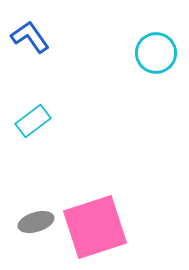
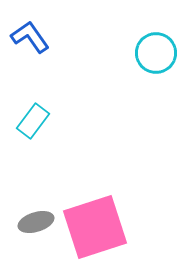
cyan rectangle: rotated 16 degrees counterclockwise
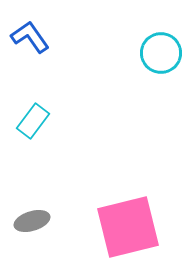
cyan circle: moved 5 px right
gray ellipse: moved 4 px left, 1 px up
pink square: moved 33 px right; rotated 4 degrees clockwise
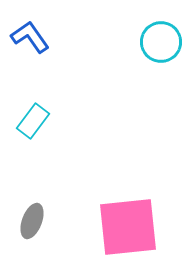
cyan circle: moved 11 px up
gray ellipse: rotated 52 degrees counterclockwise
pink square: rotated 8 degrees clockwise
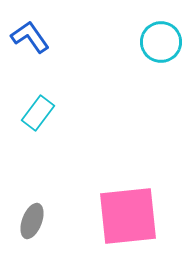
cyan rectangle: moved 5 px right, 8 px up
pink square: moved 11 px up
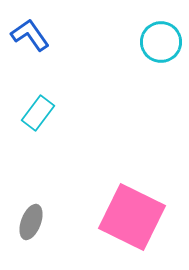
blue L-shape: moved 2 px up
pink square: moved 4 px right, 1 px down; rotated 32 degrees clockwise
gray ellipse: moved 1 px left, 1 px down
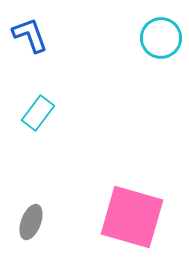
blue L-shape: rotated 15 degrees clockwise
cyan circle: moved 4 px up
pink square: rotated 10 degrees counterclockwise
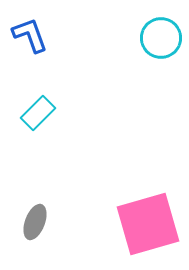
cyan rectangle: rotated 8 degrees clockwise
pink square: moved 16 px right, 7 px down; rotated 32 degrees counterclockwise
gray ellipse: moved 4 px right
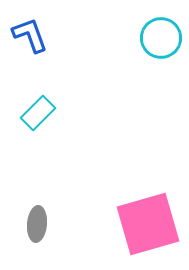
gray ellipse: moved 2 px right, 2 px down; rotated 16 degrees counterclockwise
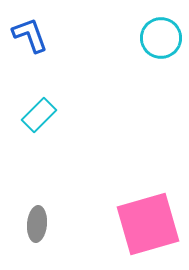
cyan rectangle: moved 1 px right, 2 px down
